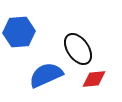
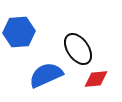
red diamond: moved 2 px right
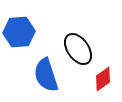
blue semicircle: rotated 84 degrees counterclockwise
red diamond: moved 7 px right; rotated 30 degrees counterclockwise
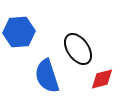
blue semicircle: moved 1 px right, 1 px down
red diamond: moved 1 px left; rotated 20 degrees clockwise
